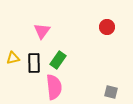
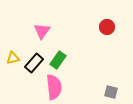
black rectangle: rotated 42 degrees clockwise
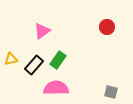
pink triangle: rotated 18 degrees clockwise
yellow triangle: moved 2 px left, 1 px down
black rectangle: moved 2 px down
pink semicircle: moved 2 px right, 1 px down; rotated 85 degrees counterclockwise
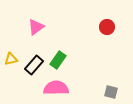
pink triangle: moved 6 px left, 4 px up
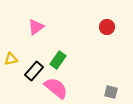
black rectangle: moved 6 px down
pink semicircle: rotated 40 degrees clockwise
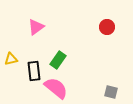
black rectangle: rotated 48 degrees counterclockwise
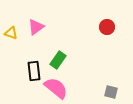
yellow triangle: moved 26 px up; rotated 32 degrees clockwise
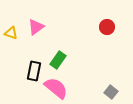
black rectangle: rotated 18 degrees clockwise
gray square: rotated 24 degrees clockwise
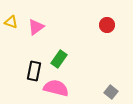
red circle: moved 2 px up
yellow triangle: moved 11 px up
green rectangle: moved 1 px right, 1 px up
pink semicircle: rotated 25 degrees counterclockwise
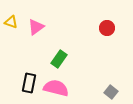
red circle: moved 3 px down
black rectangle: moved 5 px left, 12 px down
